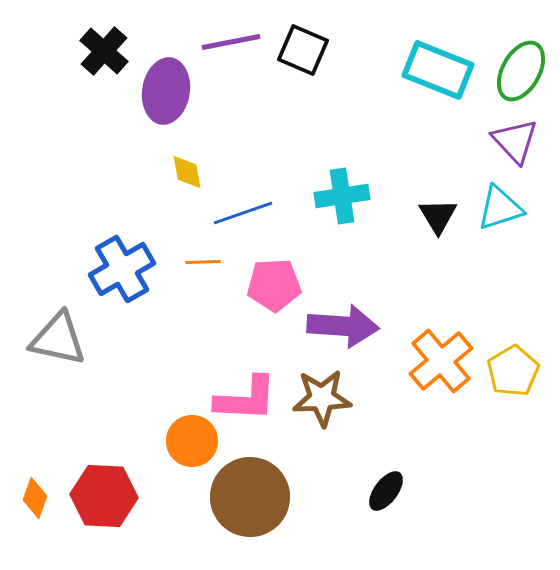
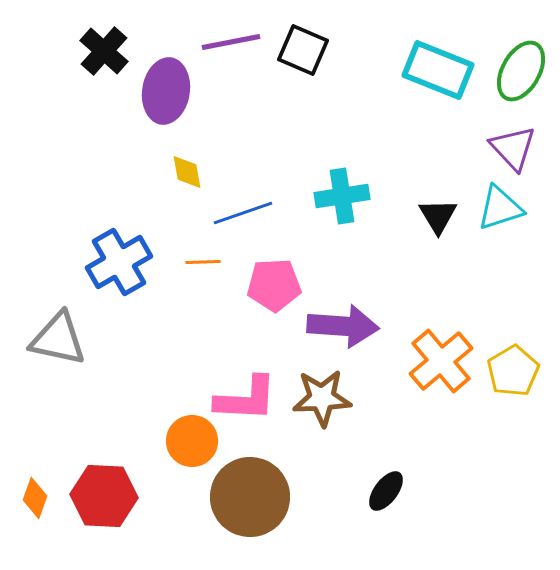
purple triangle: moved 2 px left, 7 px down
blue cross: moved 3 px left, 7 px up
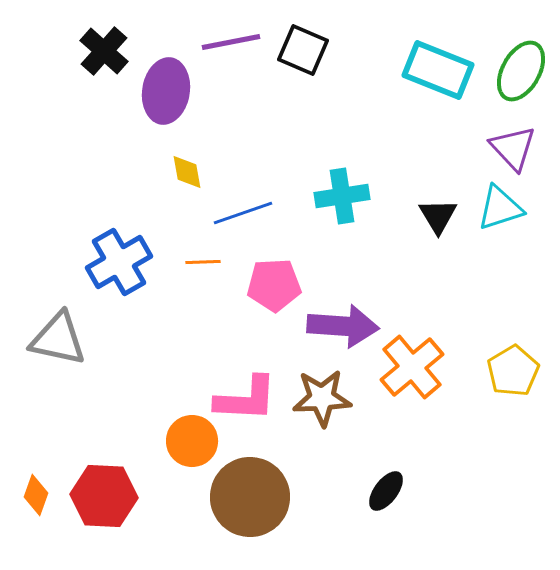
orange cross: moved 29 px left, 6 px down
orange diamond: moved 1 px right, 3 px up
